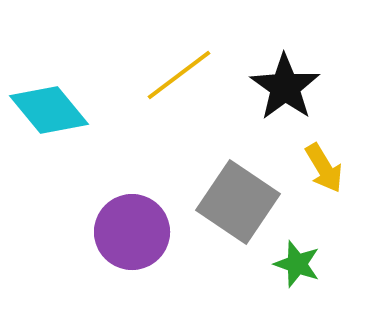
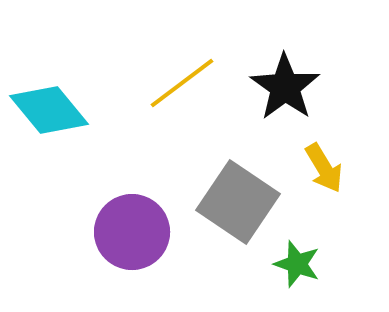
yellow line: moved 3 px right, 8 px down
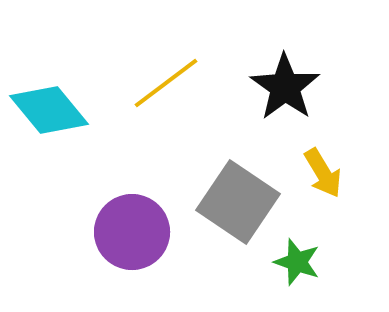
yellow line: moved 16 px left
yellow arrow: moved 1 px left, 5 px down
green star: moved 2 px up
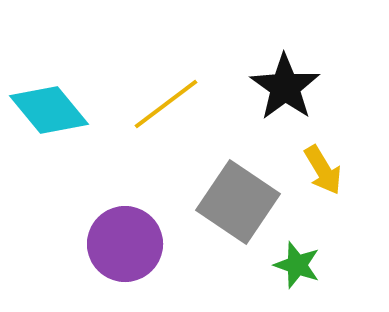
yellow line: moved 21 px down
yellow arrow: moved 3 px up
purple circle: moved 7 px left, 12 px down
green star: moved 3 px down
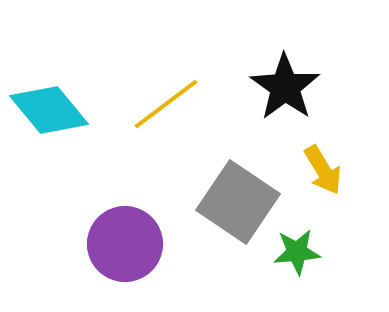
green star: moved 13 px up; rotated 24 degrees counterclockwise
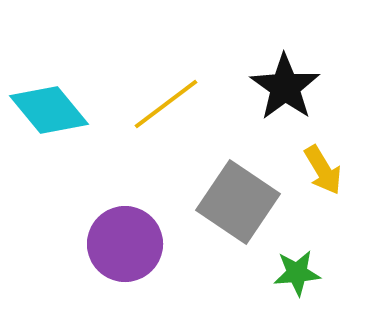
green star: moved 21 px down
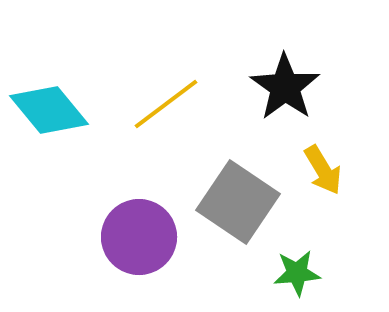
purple circle: moved 14 px right, 7 px up
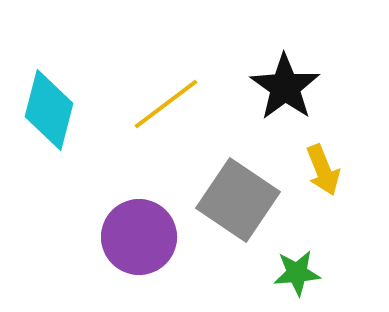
cyan diamond: rotated 54 degrees clockwise
yellow arrow: rotated 9 degrees clockwise
gray square: moved 2 px up
